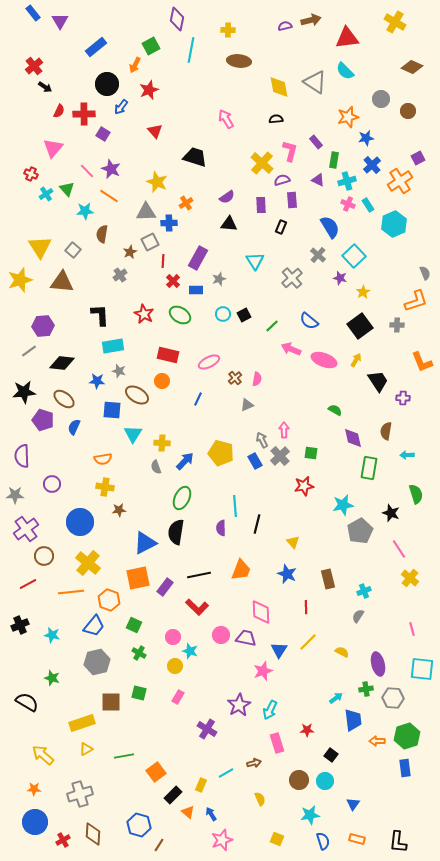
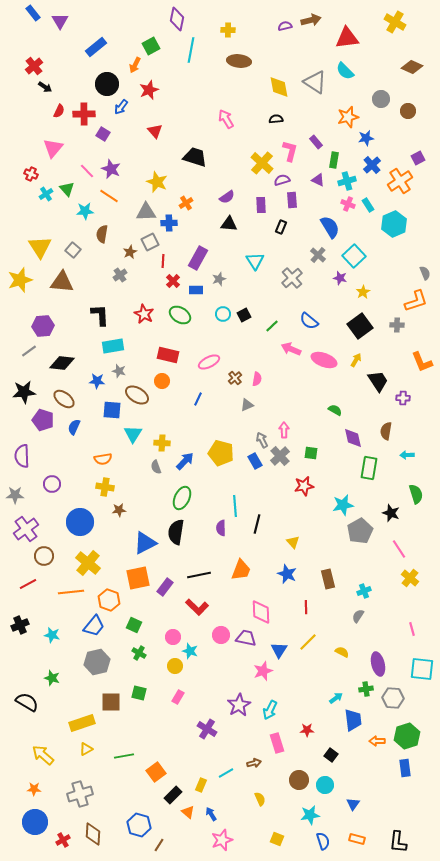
cyan circle at (325, 781): moved 4 px down
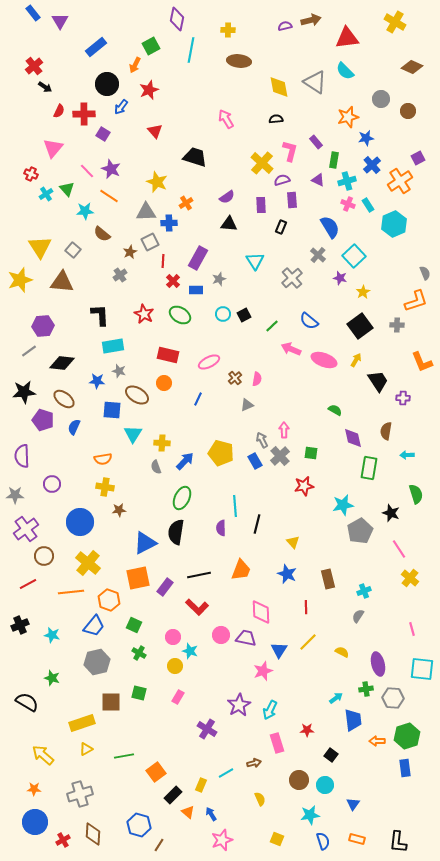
brown semicircle at (102, 234): rotated 60 degrees counterclockwise
orange circle at (162, 381): moved 2 px right, 2 px down
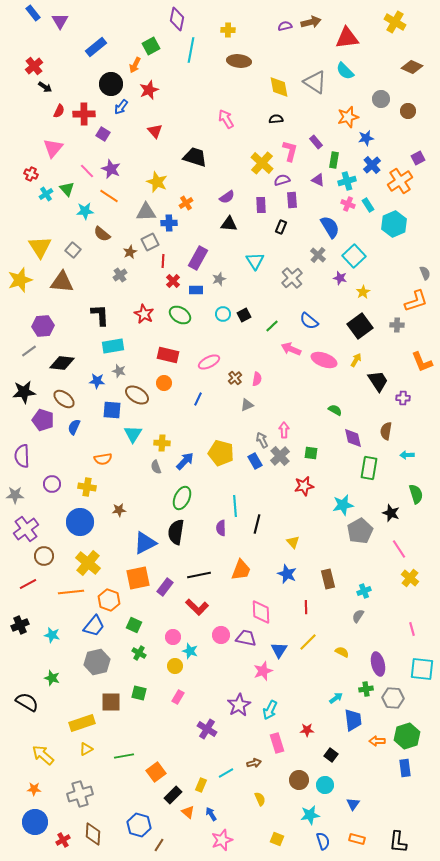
brown arrow at (311, 20): moved 2 px down
black circle at (107, 84): moved 4 px right
yellow cross at (105, 487): moved 18 px left
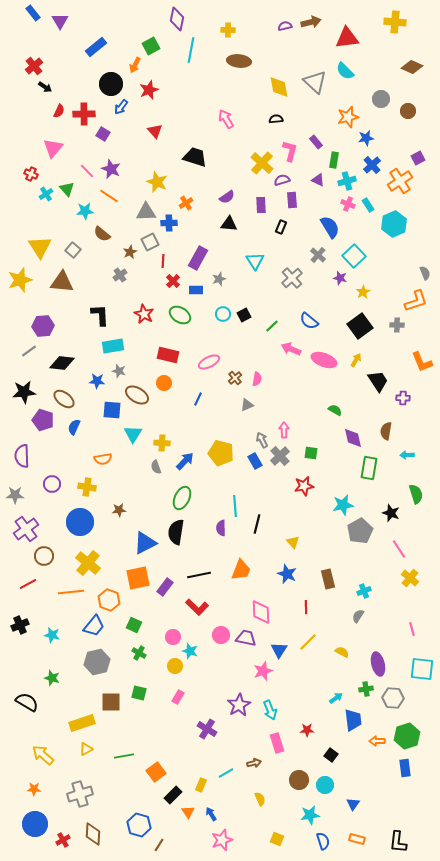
yellow cross at (395, 22): rotated 25 degrees counterclockwise
gray triangle at (315, 82): rotated 10 degrees clockwise
cyan arrow at (270, 710): rotated 48 degrees counterclockwise
orange triangle at (188, 812): rotated 16 degrees clockwise
blue circle at (35, 822): moved 2 px down
